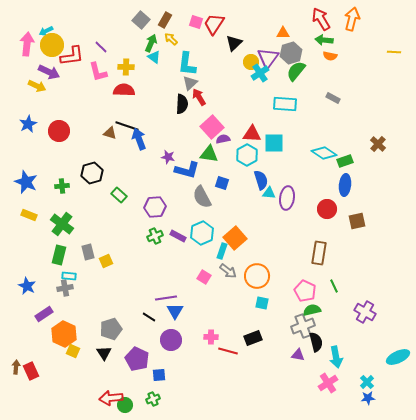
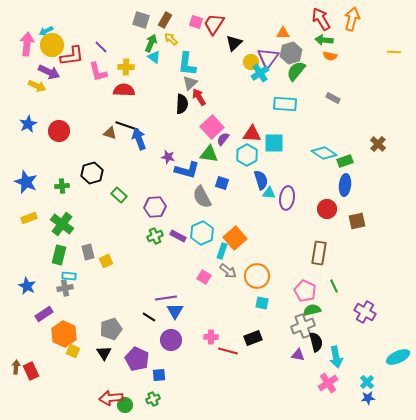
gray square at (141, 20): rotated 24 degrees counterclockwise
purple semicircle at (223, 139): rotated 40 degrees counterclockwise
yellow rectangle at (29, 215): moved 3 px down; rotated 42 degrees counterclockwise
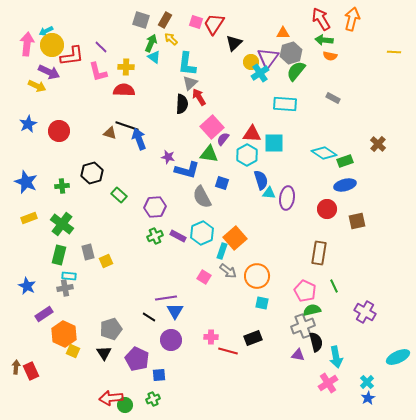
blue ellipse at (345, 185): rotated 70 degrees clockwise
blue star at (368, 398): rotated 24 degrees counterclockwise
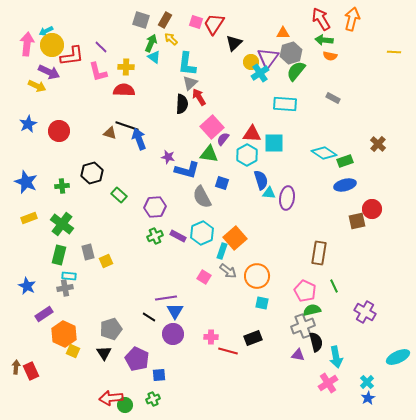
red circle at (327, 209): moved 45 px right
purple circle at (171, 340): moved 2 px right, 6 px up
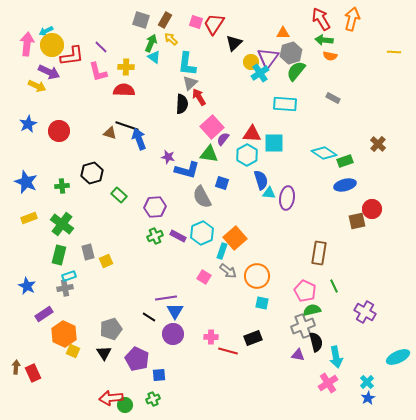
cyan rectangle at (69, 276): rotated 24 degrees counterclockwise
red rectangle at (31, 371): moved 2 px right, 2 px down
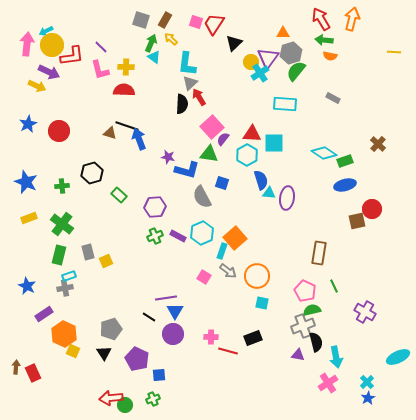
pink L-shape at (98, 72): moved 2 px right, 2 px up
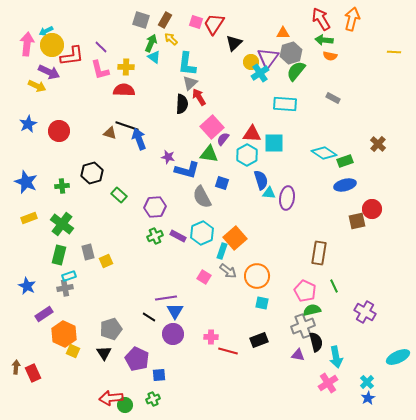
black rectangle at (253, 338): moved 6 px right, 2 px down
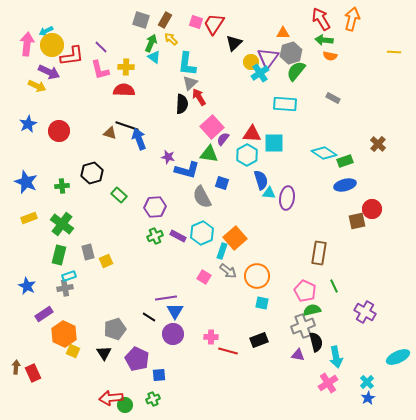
gray pentagon at (111, 329): moved 4 px right
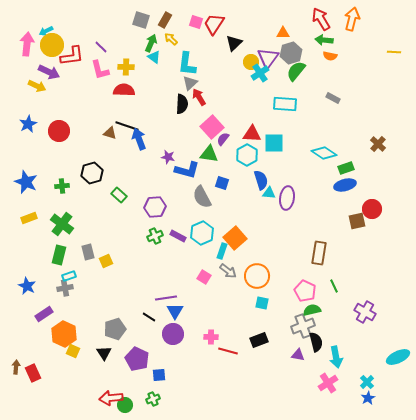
green rectangle at (345, 161): moved 1 px right, 7 px down
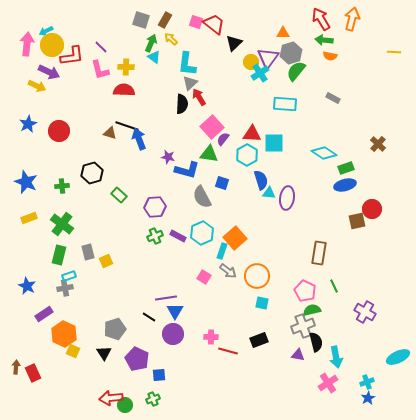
red trapezoid at (214, 24): rotated 95 degrees clockwise
cyan cross at (367, 382): rotated 24 degrees clockwise
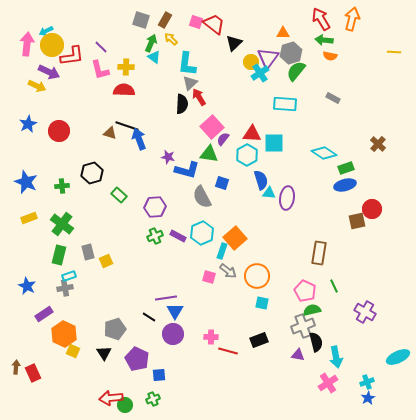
pink square at (204, 277): moved 5 px right; rotated 16 degrees counterclockwise
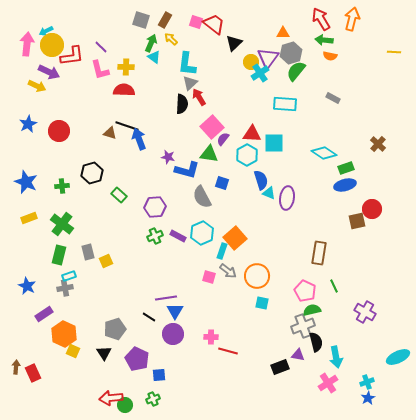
cyan triangle at (269, 193): rotated 16 degrees clockwise
black rectangle at (259, 340): moved 21 px right, 27 px down
